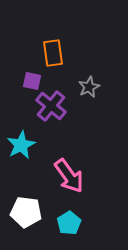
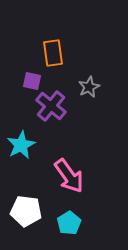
white pentagon: moved 1 px up
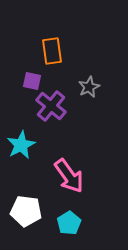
orange rectangle: moved 1 px left, 2 px up
